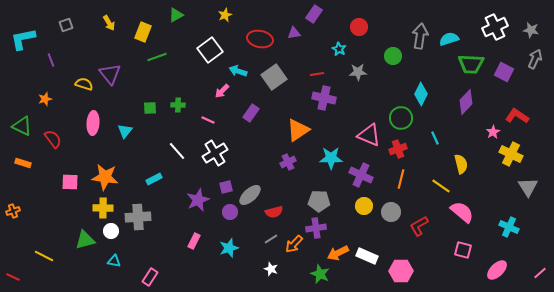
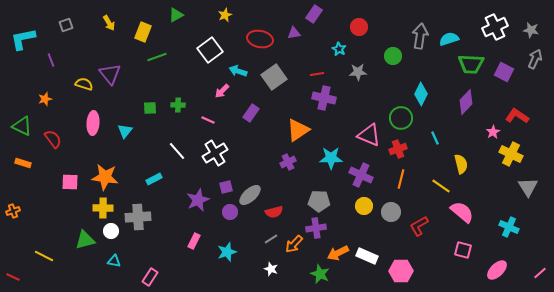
cyan star at (229, 248): moved 2 px left, 4 px down
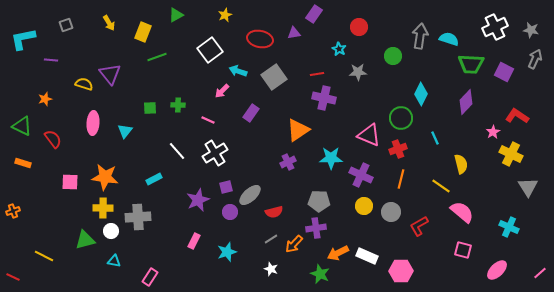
cyan semicircle at (449, 39): rotated 36 degrees clockwise
purple line at (51, 60): rotated 64 degrees counterclockwise
